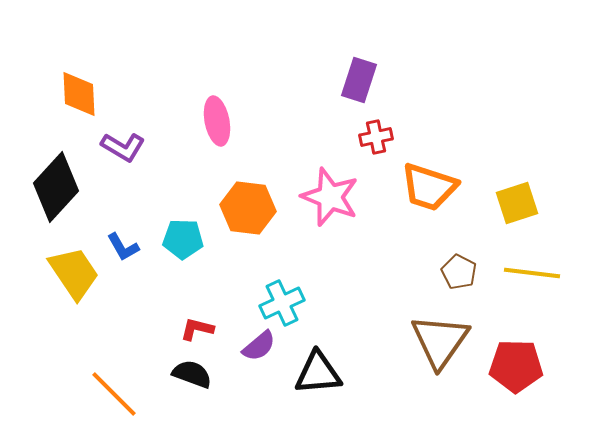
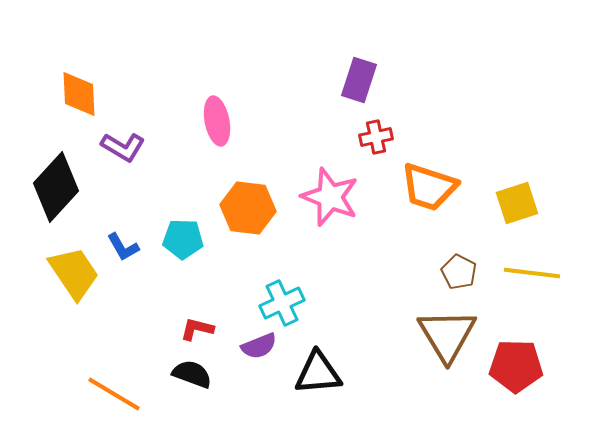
brown triangle: moved 7 px right, 6 px up; rotated 6 degrees counterclockwise
purple semicircle: rotated 18 degrees clockwise
orange line: rotated 14 degrees counterclockwise
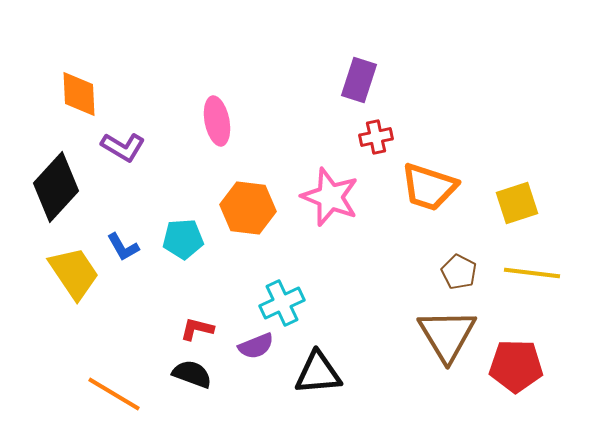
cyan pentagon: rotated 6 degrees counterclockwise
purple semicircle: moved 3 px left
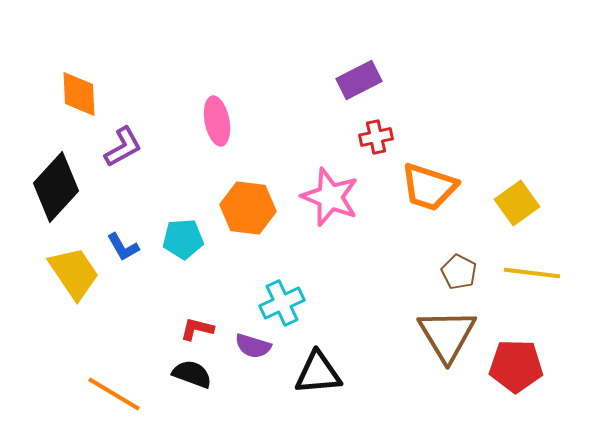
purple rectangle: rotated 45 degrees clockwise
purple L-shape: rotated 60 degrees counterclockwise
yellow square: rotated 18 degrees counterclockwise
purple semicircle: moved 3 px left; rotated 39 degrees clockwise
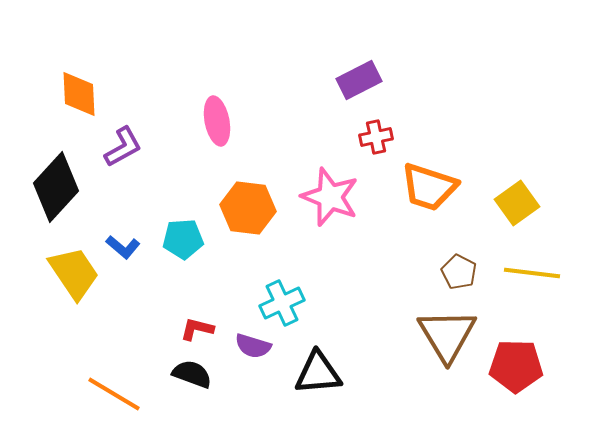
blue L-shape: rotated 20 degrees counterclockwise
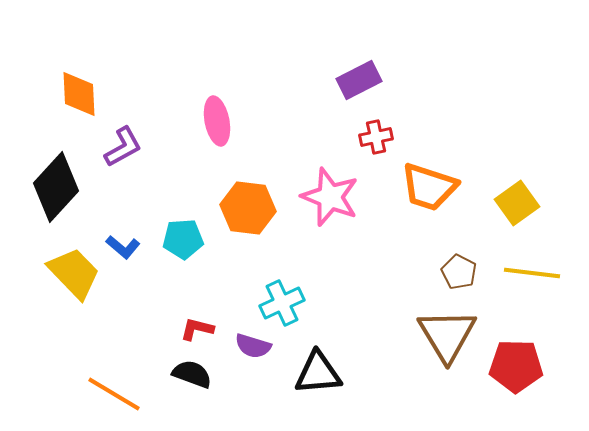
yellow trapezoid: rotated 10 degrees counterclockwise
